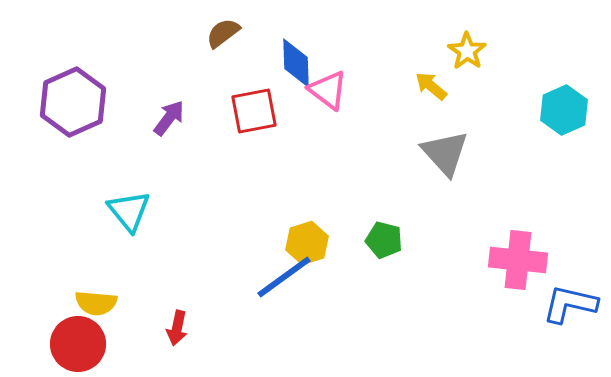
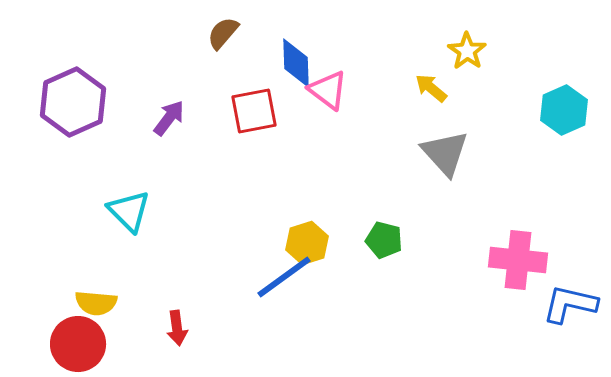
brown semicircle: rotated 12 degrees counterclockwise
yellow arrow: moved 2 px down
cyan triangle: rotated 6 degrees counterclockwise
red arrow: rotated 20 degrees counterclockwise
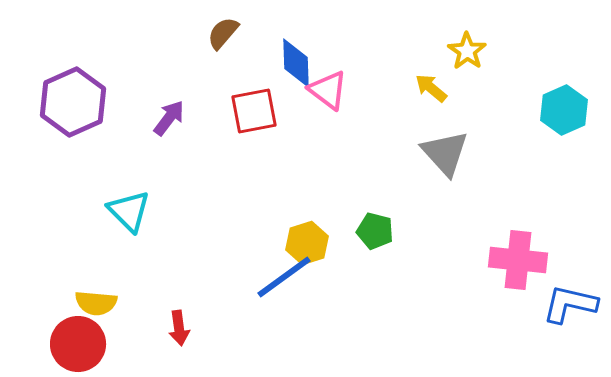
green pentagon: moved 9 px left, 9 px up
red arrow: moved 2 px right
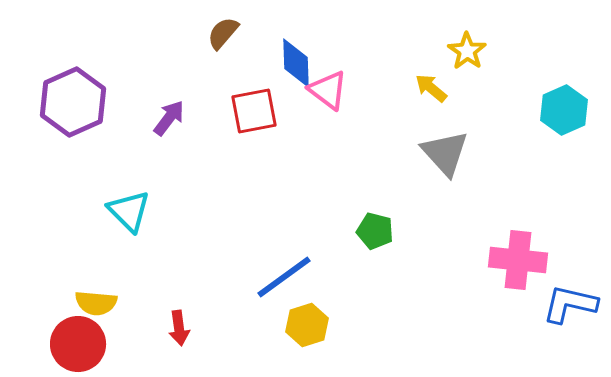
yellow hexagon: moved 82 px down
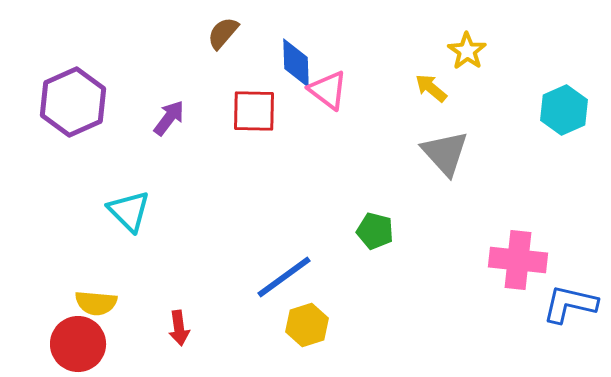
red square: rotated 12 degrees clockwise
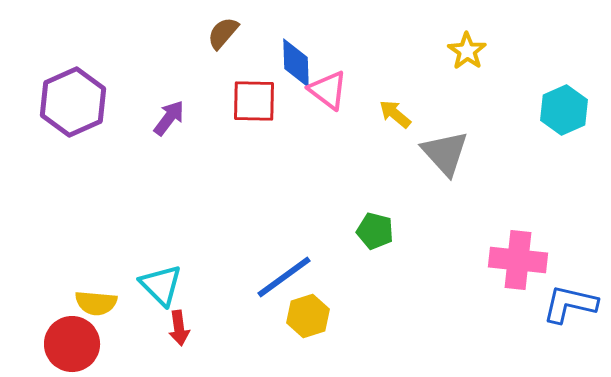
yellow arrow: moved 36 px left, 26 px down
red square: moved 10 px up
cyan triangle: moved 32 px right, 74 px down
yellow hexagon: moved 1 px right, 9 px up
red circle: moved 6 px left
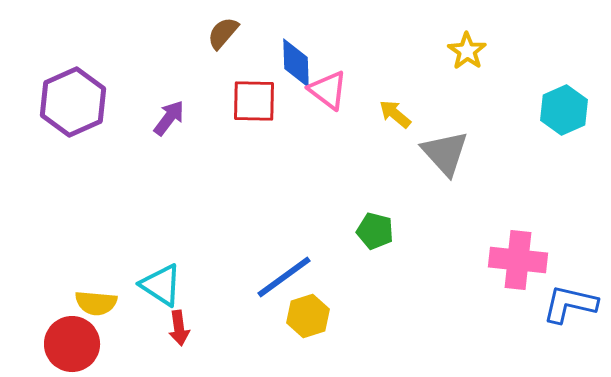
cyan triangle: rotated 12 degrees counterclockwise
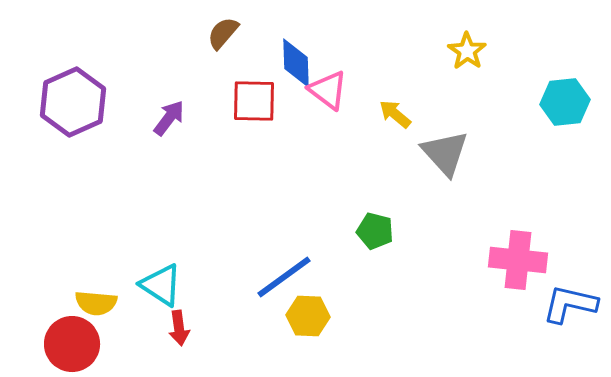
cyan hexagon: moved 1 px right, 8 px up; rotated 18 degrees clockwise
yellow hexagon: rotated 21 degrees clockwise
